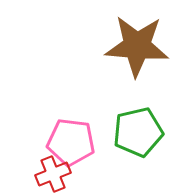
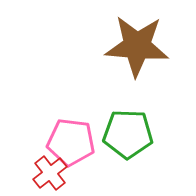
green pentagon: moved 10 px left, 2 px down; rotated 15 degrees clockwise
red cross: moved 3 px left, 1 px up; rotated 16 degrees counterclockwise
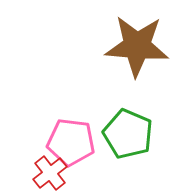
green pentagon: rotated 21 degrees clockwise
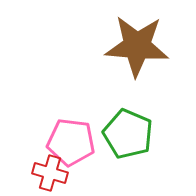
red cross: rotated 36 degrees counterclockwise
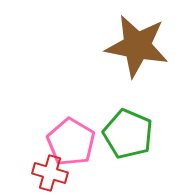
brown star: rotated 6 degrees clockwise
pink pentagon: rotated 24 degrees clockwise
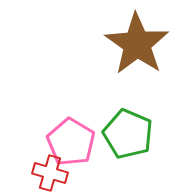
brown star: moved 2 px up; rotated 24 degrees clockwise
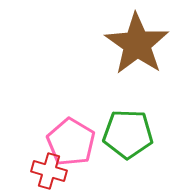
green pentagon: rotated 21 degrees counterclockwise
red cross: moved 1 px left, 2 px up
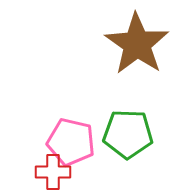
pink pentagon: rotated 18 degrees counterclockwise
red cross: moved 4 px right, 1 px down; rotated 16 degrees counterclockwise
